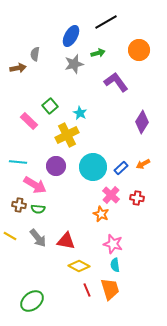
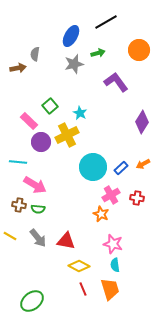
purple circle: moved 15 px left, 24 px up
pink cross: rotated 18 degrees clockwise
red line: moved 4 px left, 1 px up
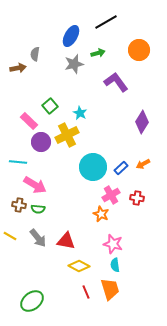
red line: moved 3 px right, 3 px down
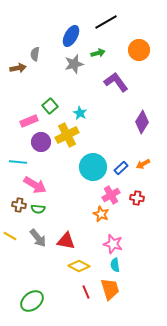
pink rectangle: rotated 66 degrees counterclockwise
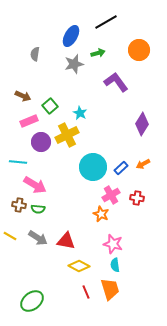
brown arrow: moved 5 px right, 28 px down; rotated 35 degrees clockwise
purple diamond: moved 2 px down
gray arrow: rotated 18 degrees counterclockwise
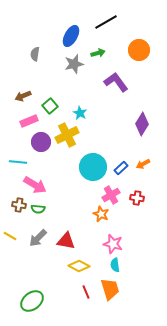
brown arrow: rotated 133 degrees clockwise
gray arrow: rotated 102 degrees clockwise
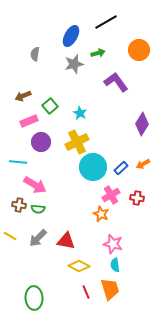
yellow cross: moved 10 px right, 7 px down
green ellipse: moved 2 px right, 3 px up; rotated 55 degrees counterclockwise
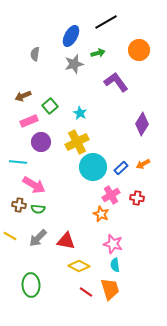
pink arrow: moved 1 px left
red line: rotated 32 degrees counterclockwise
green ellipse: moved 3 px left, 13 px up
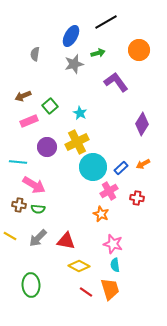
purple circle: moved 6 px right, 5 px down
pink cross: moved 2 px left, 4 px up
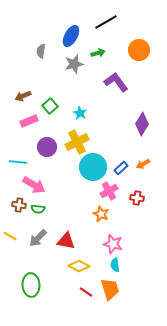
gray semicircle: moved 6 px right, 3 px up
